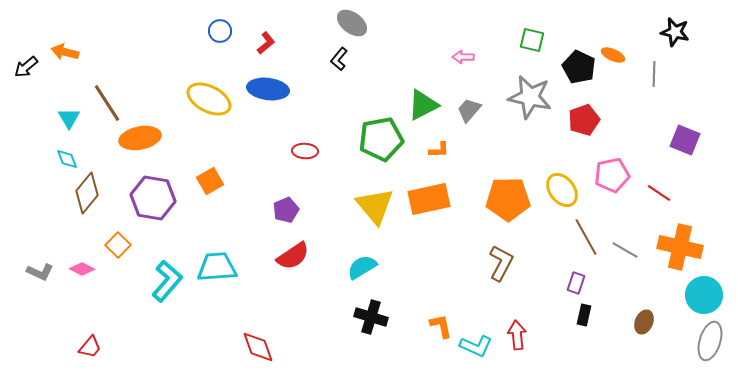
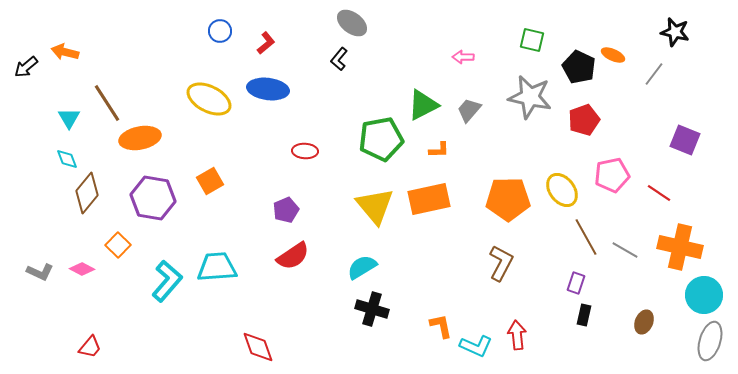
gray line at (654, 74): rotated 35 degrees clockwise
black cross at (371, 317): moved 1 px right, 8 px up
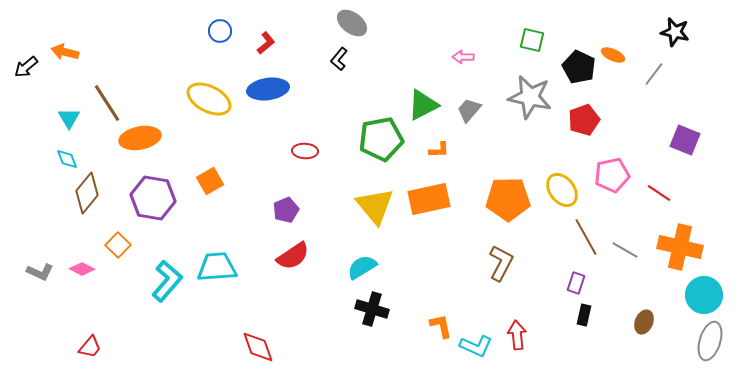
blue ellipse at (268, 89): rotated 15 degrees counterclockwise
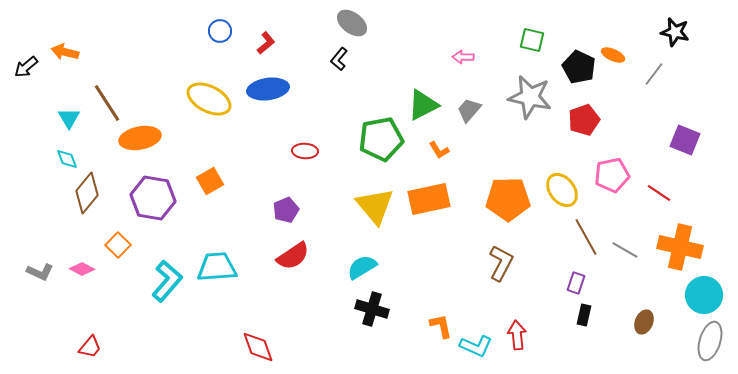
orange L-shape at (439, 150): rotated 60 degrees clockwise
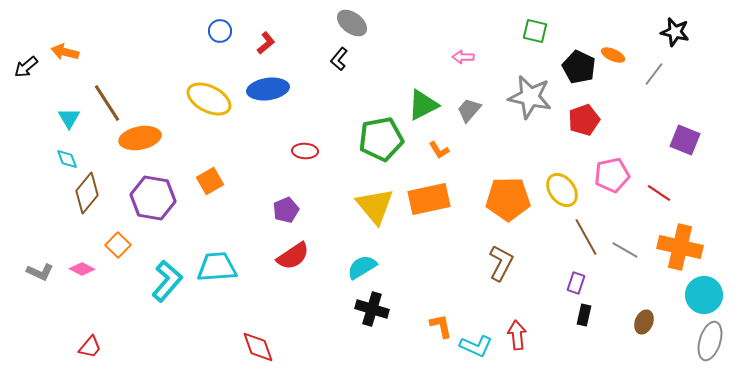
green square at (532, 40): moved 3 px right, 9 px up
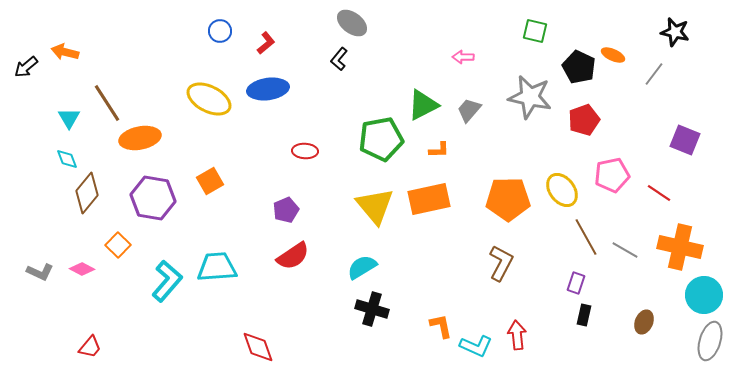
orange L-shape at (439, 150): rotated 60 degrees counterclockwise
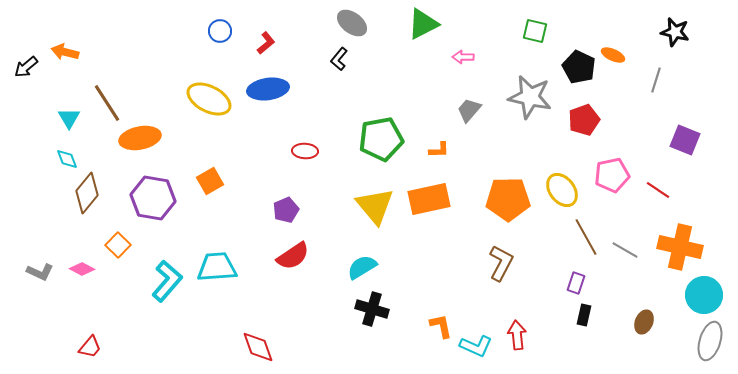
gray line at (654, 74): moved 2 px right, 6 px down; rotated 20 degrees counterclockwise
green triangle at (423, 105): moved 81 px up
red line at (659, 193): moved 1 px left, 3 px up
